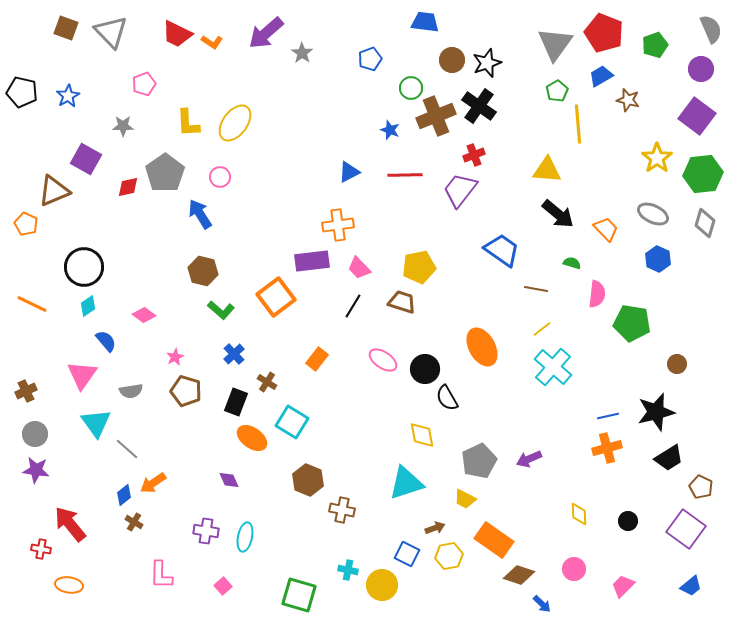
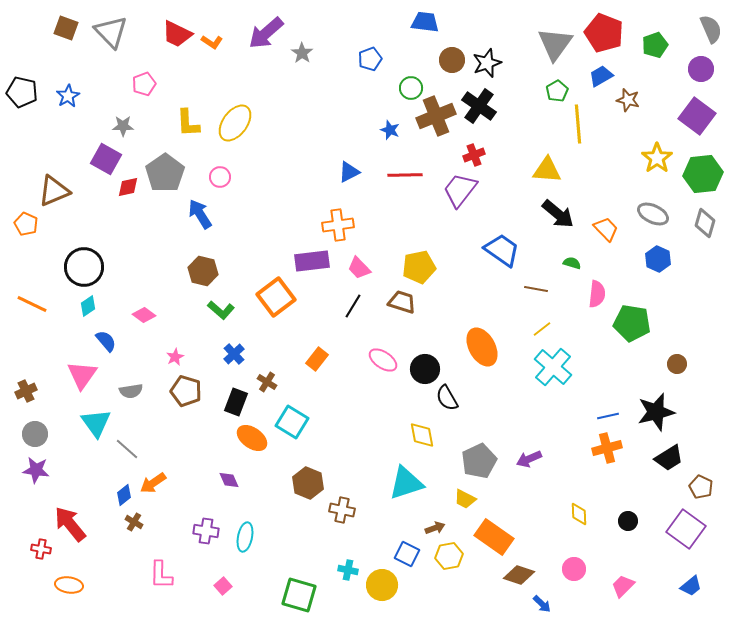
purple square at (86, 159): moved 20 px right
brown hexagon at (308, 480): moved 3 px down
orange rectangle at (494, 540): moved 3 px up
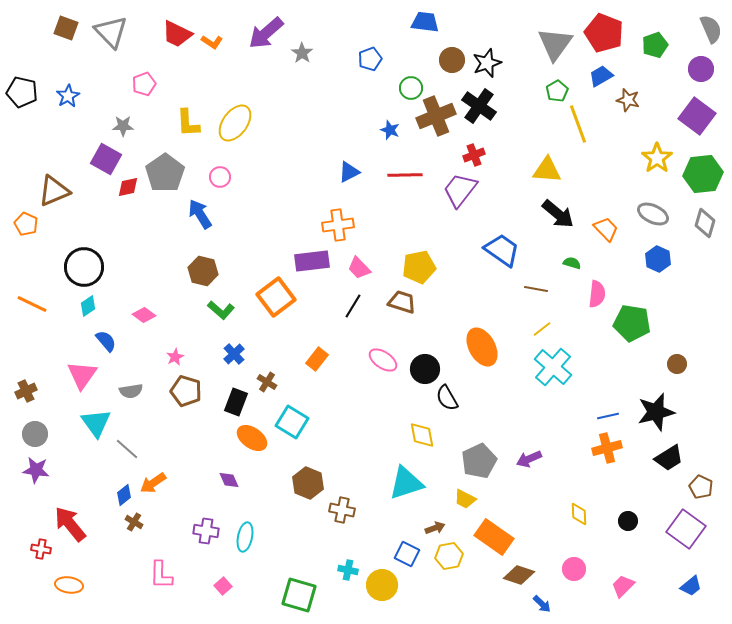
yellow line at (578, 124): rotated 15 degrees counterclockwise
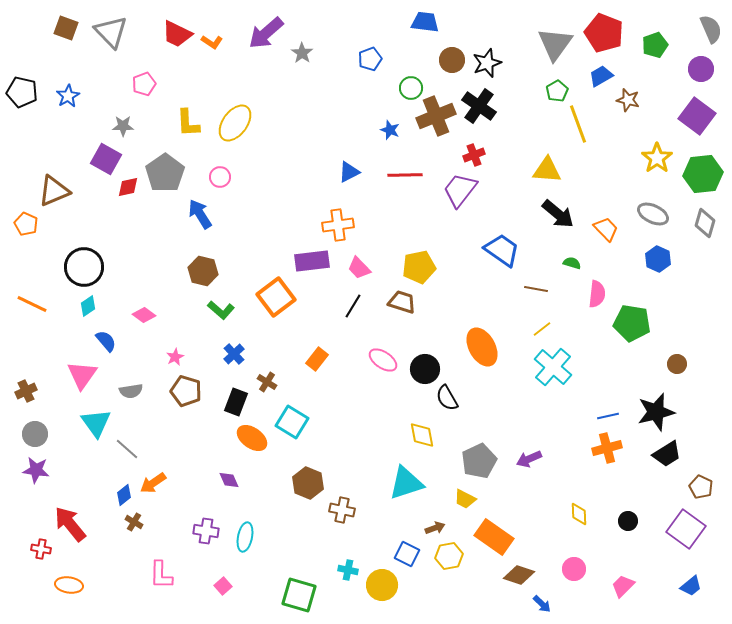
black trapezoid at (669, 458): moved 2 px left, 4 px up
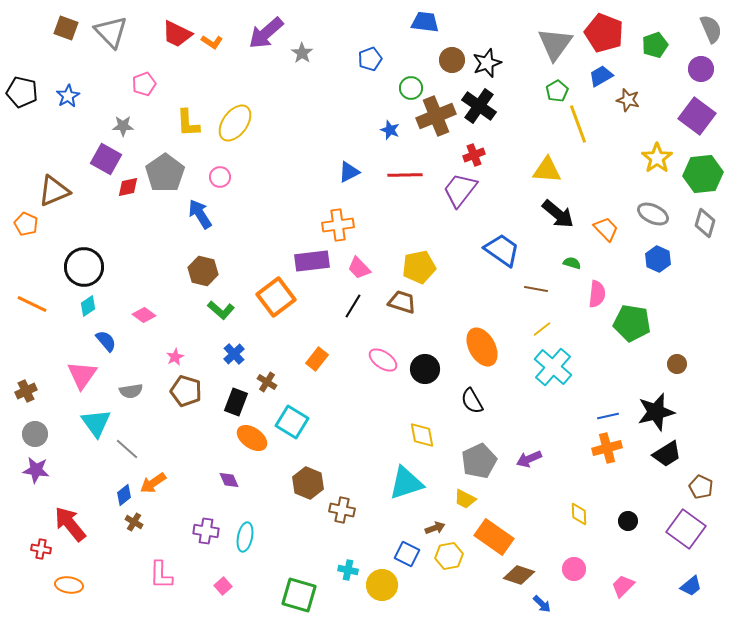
black semicircle at (447, 398): moved 25 px right, 3 px down
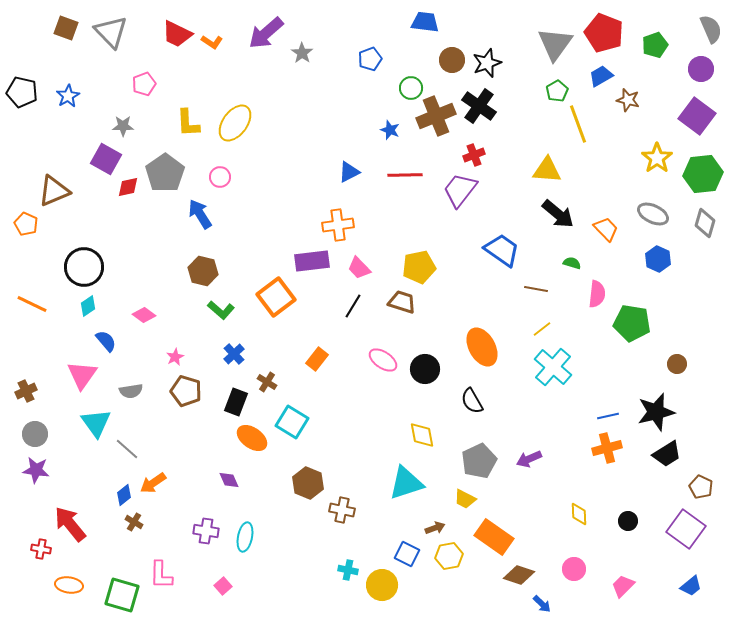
green square at (299, 595): moved 177 px left
